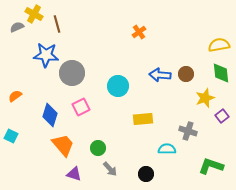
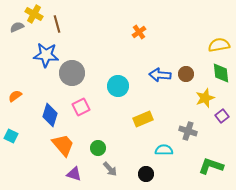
yellow rectangle: rotated 18 degrees counterclockwise
cyan semicircle: moved 3 px left, 1 px down
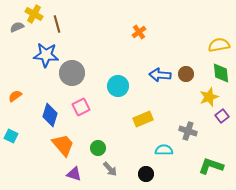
yellow star: moved 4 px right, 1 px up
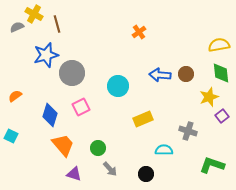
blue star: rotated 20 degrees counterclockwise
green L-shape: moved 1 px right, 1 px up
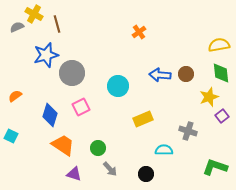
orange trapezoid: rotated 15 degrees counterclockwise
green L-shape: moved 3 px right, 2 px down
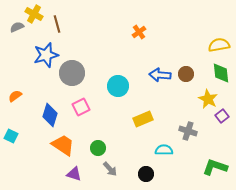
yellow star: moved 1 px left, 2 px down; rotated 24 degrees counterclockwise
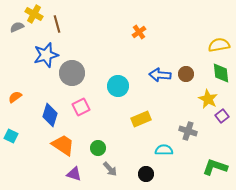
orange semicircle: moved 1 px down
yellow rectangle: moved 2 px left
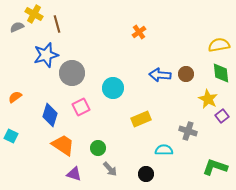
cyan circle: moved 5 px left, 2 px down
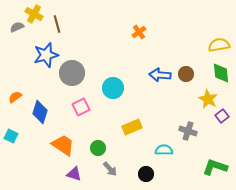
blue diamond: moved 10 px left, 3 px up
yellow rectangle: moved 9 px left, 8 px down
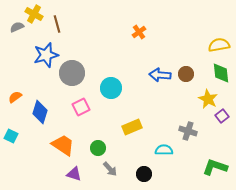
cyan circle: moved 2 px left
black circle: moved 2 px left
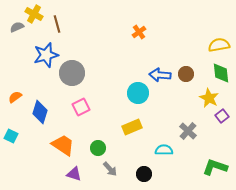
cyan circle: moved 27 px right, 5 px down
yellow star: moved 1 px right, 1 px up
gray cross: rotated 24 degrees clockwise
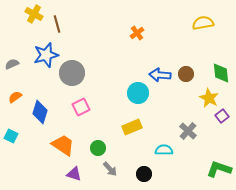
gray semicircle: moved 5 px left, 37 px down
orange cross: moved 2 px left, 1 px down
yellow semicircle: moved 16 px left, 22 px up
green L-shape: moved 4 px right, 2 px down
